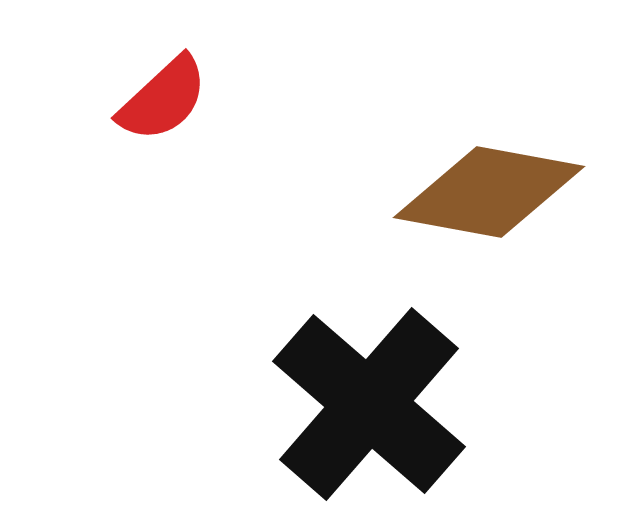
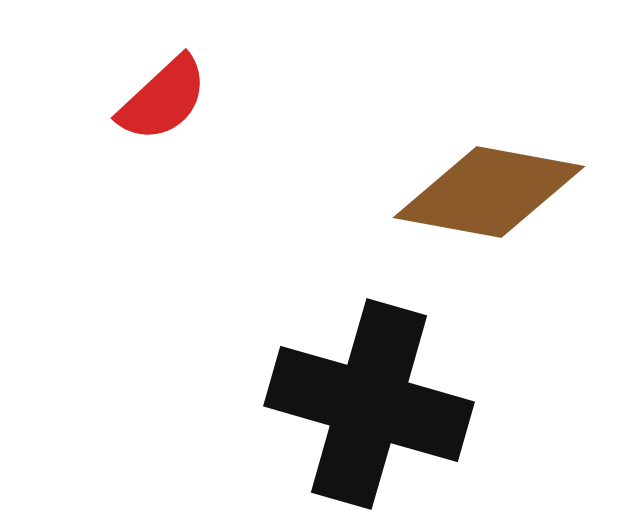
black cross: rotated 25 degrees counterclockwise
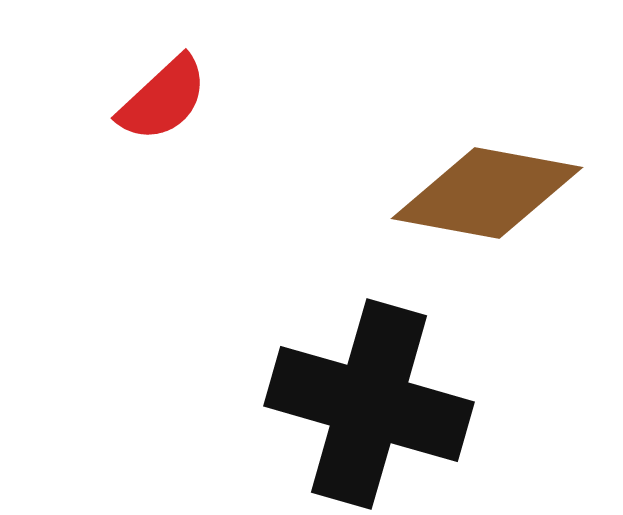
brown diamond: moved 2 px left, 1 px down
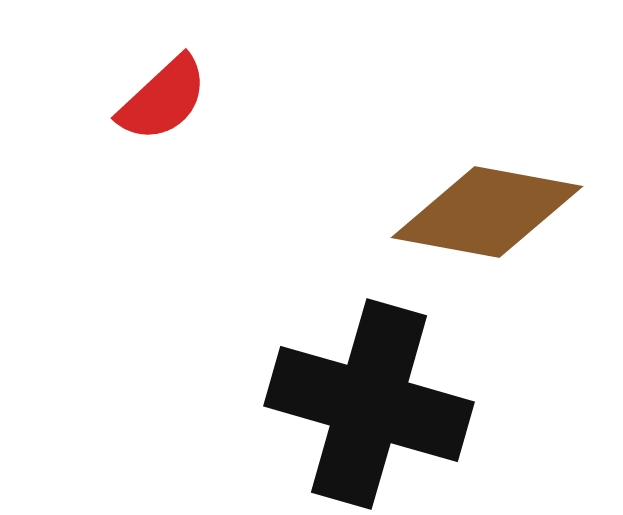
brown diamond: moved 19 px down
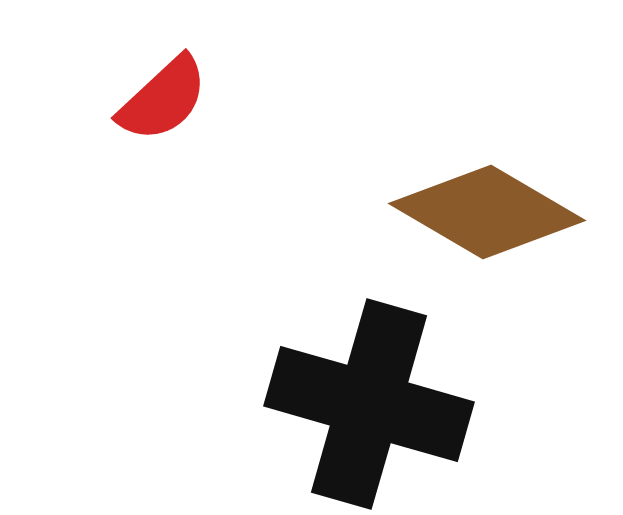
brown diamond: rotated 20 degrees clockwise
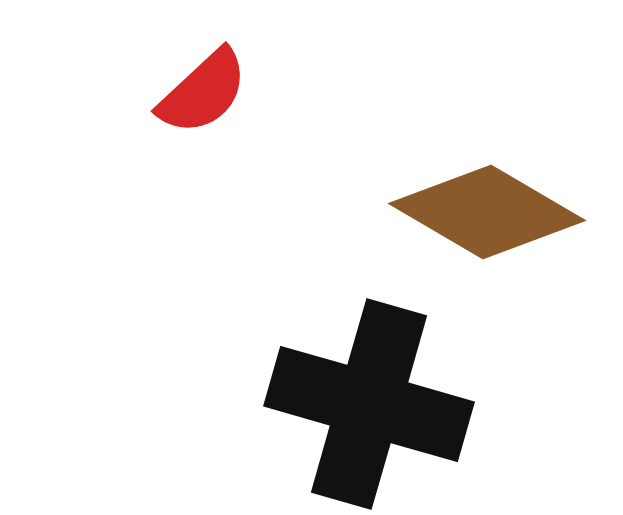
red semicircle: moved 40 px right, 7 px up
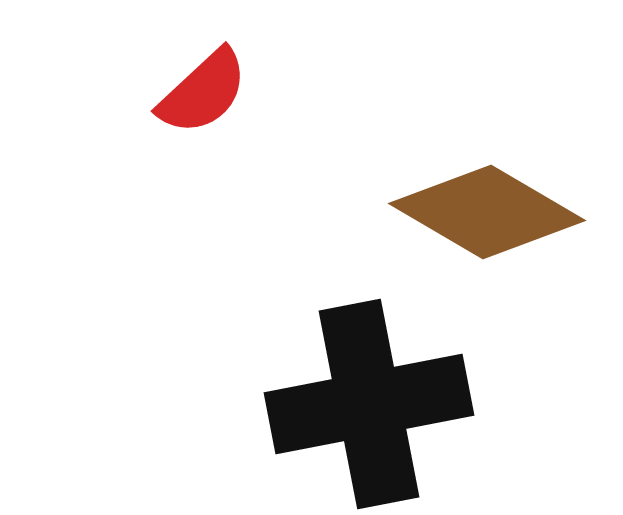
black cross: rotated 27 degrees counterclockwise
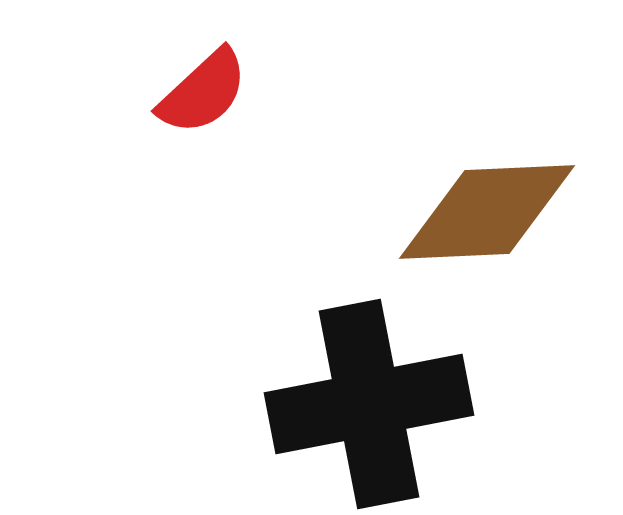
brown diamond: rotated 33 degrees counterclockwise
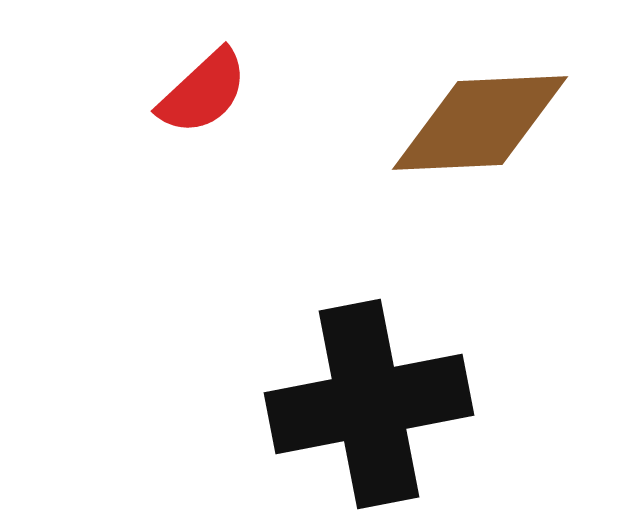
brown diamond: moved 7 px left, 89 px up
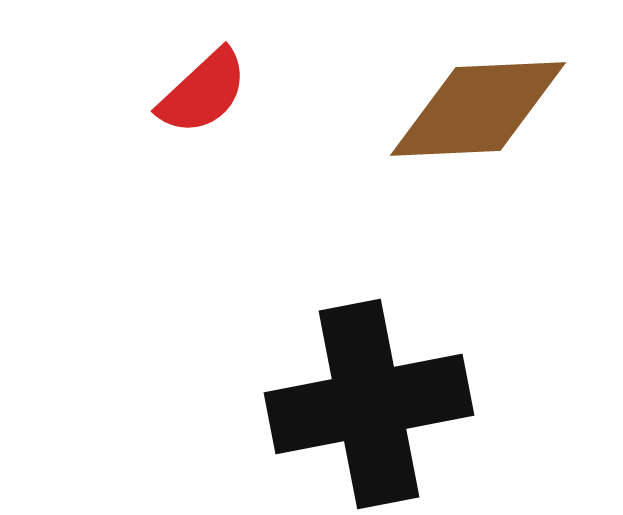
brown diamond: moved 2 px left, 14 px up
